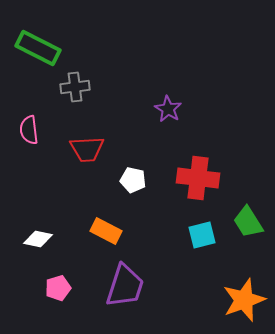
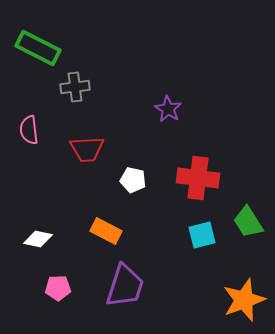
pink pentagon: rotated 15 degrees clockwise
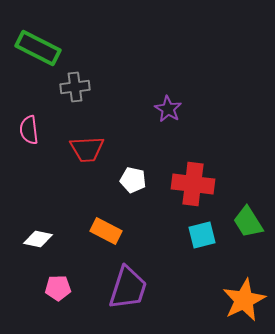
red cross: moved 5 px left, 6 px down
purple trapezoid: moved 3 px right, 2 px down
orange star: rotated 6 degrees counterclockwise
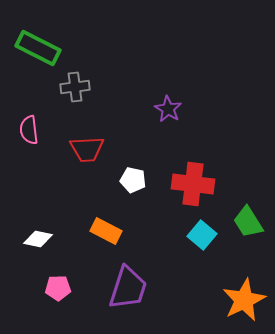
cyan square: rotated 36 degrees counterclockwise
